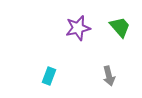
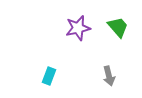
green trapezoid: moved 2 px left
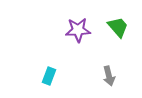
purple star: moved 2 px down; rotated 10 degrees clockwise
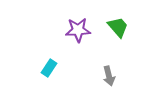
cyan rectangle: moved 8 px up; rotated 12 degrees clockwise
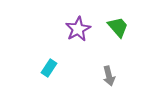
purple star: moved 1 px up; rotated 25 degrees counterclockwise
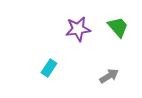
purple star: rotated 20 degrees clockwise
gray arrow: rotated 108 degrees counterclockwise
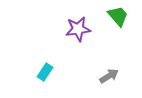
green trapezoid: moved 11 px up
cyan rectangle: moved 4 px left, 4 px down
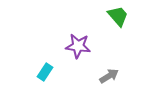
purple star: moved 17 px down; rotated 15 degrees clockwise
